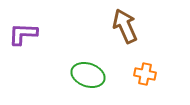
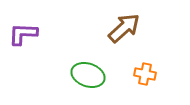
brown arrow: moved 1 px left, 2 px down; rotated 72 degrees clockwise
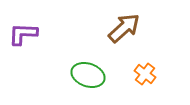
orange cross: rotated 25 degrees clockwise
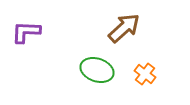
purple L-shape: moved 3 px right, 2 px up
green ellipse: moved 9 px right, 5 px up
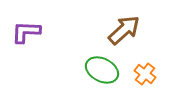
brown arrow: moved 2 px down
green ellipse: moved 5 px right; rotated 8 degrees clockwise
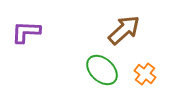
green ellipse: rotated 16 degrees clockwise
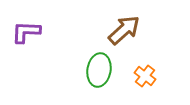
green ellipse: moved 3 px left; rotated 56 degrees clockwise
orange cross: moved 2 px down
